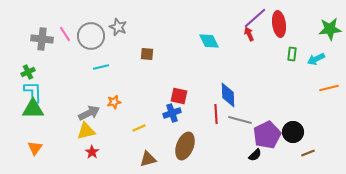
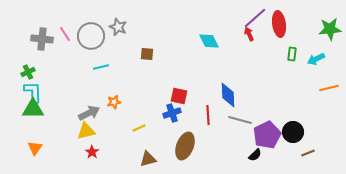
red line: moved 8 px left, 1 px down
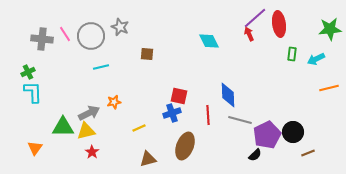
gray star: moved 2 px right
green triangle: moved 30 px right, 18 px down
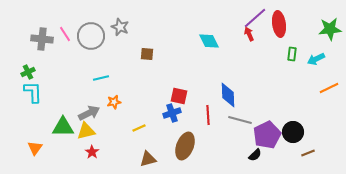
cyan line: moved 11 px down
orange line: rotated 12 degrees counterclockwise
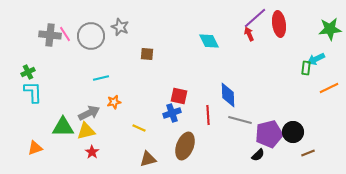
gray cross: moved 8 px right, 4 px up
green rectangle: moved 14 px right, 14 px down
yellow line: rotated 48 degrees clockwise
purple pentagon: moved 2 px right, 1 px up; rotated 12 degrees clockwise
orange triangle: rotated 35 degrees clockwise
black semicircle: moved 3 px right
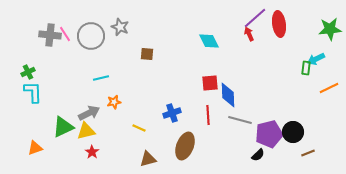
red square: moved 31 px right, 13 px up; rotated 18 degrees counterclockwise
green triangle: rotated 25 degrees counterclockwise
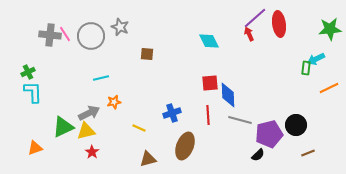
black circle: moved 3 px right, 7 px up
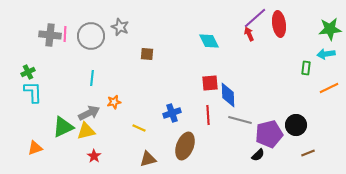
pink line: rotated 35 degrees clockwise
cyan arrow: moved 10 px right, 5 px up; rotated 18 degrees clockwise
cyan line: moved 9 px left; rotated 70 degrees counterclockwise
red star: moved 2 px right, 4 px down
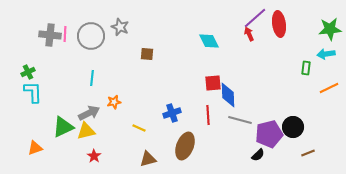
red square: moved 3 px right
black circle: moved 3 px left, 2 px down
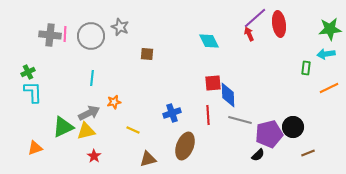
yellow line: moved 6 px left, 2 px down
